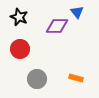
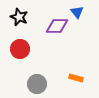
gray circle: moved 5 px down
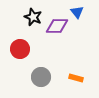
black star: moved 14 px right
gray circle: moved 4 px right, 7 px up
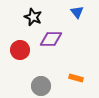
purple diamond: moved 6 px left, 13 px down
red circle: moved 1 px down
gray circle: moved 9 px down
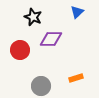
blue triangle: rotated 24 degrees clockwise
orange rectangle: rotated 32 degrees counterclockwise
